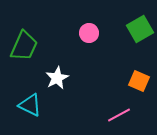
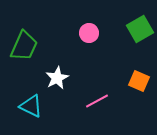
cyan triangle: moved 1 px right, 1 px down
pink line: moved 22 px left, 14 px up
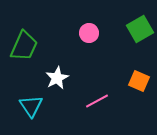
cyan triangle: rotated 30 degrees clockwise
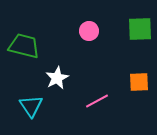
green square: rotated 28 degrees clockwise
pink circle: moved 2 px up
green trapezoid: rotated 100 degrees counterclockwise
orange square: moved 1 px down; rotated 25 degrees counterclockwise
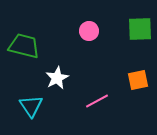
orange square: moved 1 px left, 2 px up; rotated 10 degrees counterclockwise
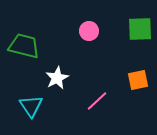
pink line: rotated 15 degrees counterclockwise
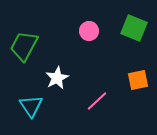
green square: moved 6 px left, 1 px up; rotated 24 degrees clockwise
green trapezoid: rotated 76 degrees counterclockwise
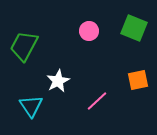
white star: moved 1 px right, 3 px down
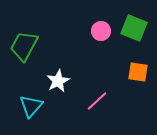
pink circle: moved 12 px right
orange square: moved 8 px up; rotated 20 degrees clockwise
cyan triangle: rotated 15 degrees clockwise
